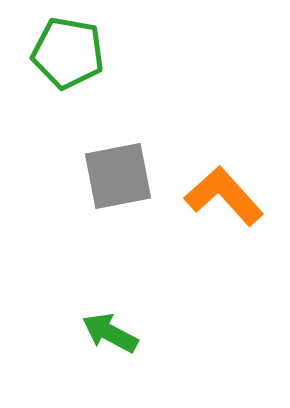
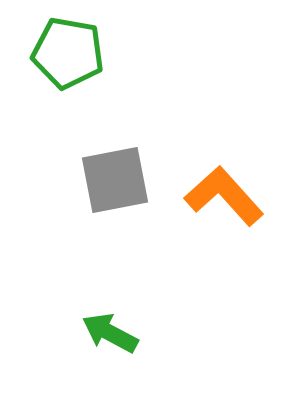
gray square: moved 3 px left, 4 px down
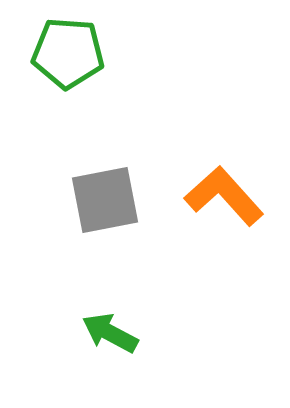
green pentagon: rotated 6 degrees counterclockwise
gray square: moved 10 px left, 20 px down
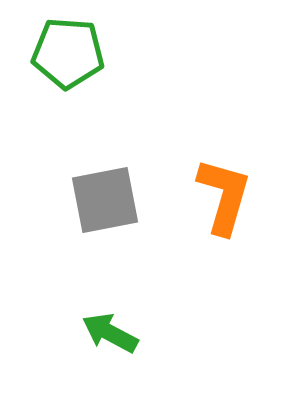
orange L-shape: rotated 58 degrees clockwise
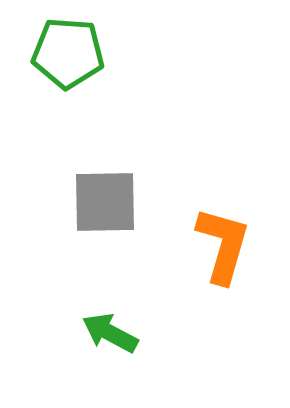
orange L-shape: moved 1 px left, 49 px down
gray square: moved 2 px down; rotated 10 degrees clockwise
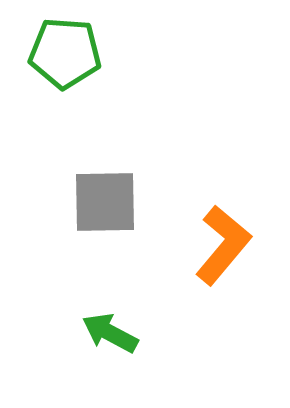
green pentagon: moved 3 px left
orange L-shape: rotated 24 degrees clockwise
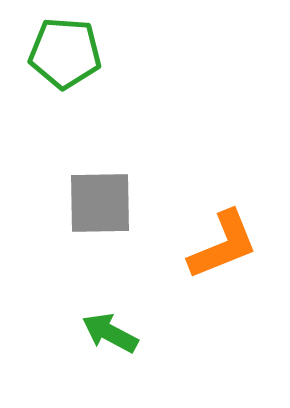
gray square: moved 5 px left, 1 px down
orange L-shape: rotated 28 degrees clockwise
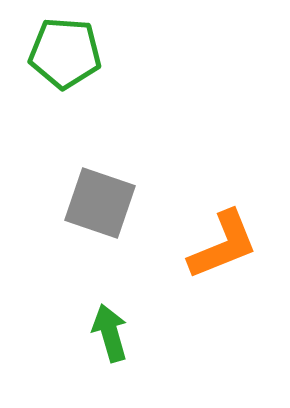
gray square: rotated 20 degrees clockwise
green arrow: rotated 46 degrees clockwise
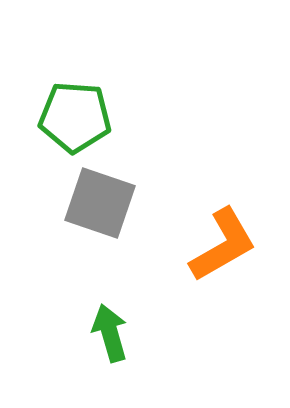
green pentagon: moved 10 px right, 64 px down
orange L-shape: rotated 8 degrees counterclockwise
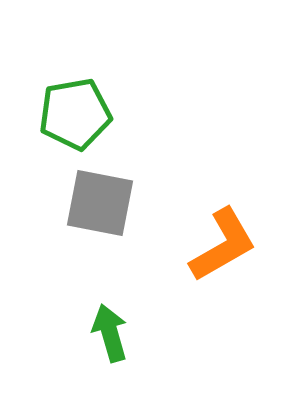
green pentagon: moved 3 px up; rotated 14 degrees counterclockwise
gray square: rotated 8 degrees counterclockwise
